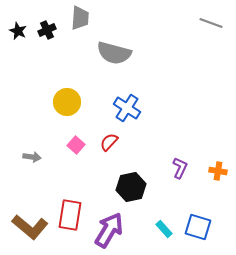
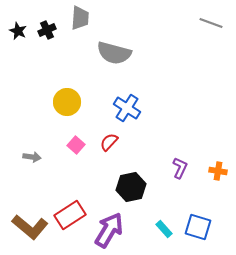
red rectangle: rotated 48 degrees clockwise
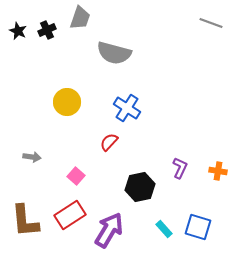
gray trapezoid: rotated 15 degrees clockwise
pink square: moved 31 px down
black hexagon: moved 9 px right
brown L-shape: moved 5 px left, 6 px up; rotated 45 degrees clockwise
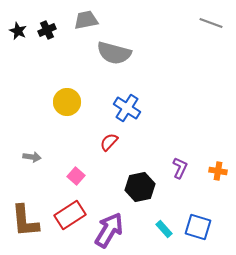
gray trapezoid: moved 6 px right, 2 px down; rotated 120 degrees counterclockwise
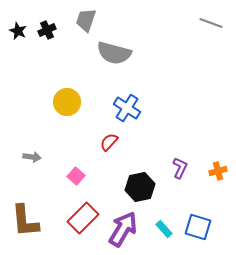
gray trapezoid: rotated 60 degrees counterclockwise
orange cross: rotated 24 degrees counterclockwise
red rectangle: moved 13 px right, 3 px down; rotated 12 degrees counterclockwise
purple arrow: moved 14 px right, 1 px up
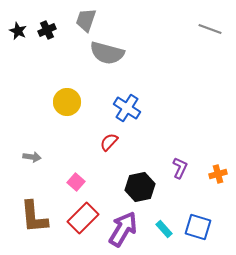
gray line: moved 1 px left, 6 px down
gray semicircle: moved 7 px left
orange cross: moved 3 px down
pink square: moved 6 px down
brown L-shape: moved 9 px right, 4 px up
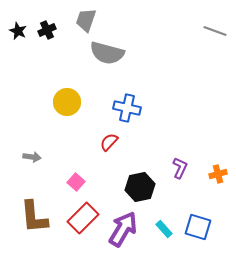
gray line: moved 5 px right, 2 px down
blue cross: rotated 20 degrees counterclockwise
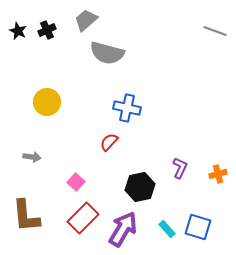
gray trapezoid: rotated 30 degrees clockwise
yellow circle: moved 20 px left
brown L-shape: moved 8 px left, 1 px up
cyan rectangle: moved 3 px right
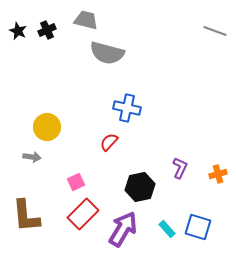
gray trapezoid: rotated 55 degrees clockwise
yellow circle: moved 25 px down
pink square: rotated 24 degrees clockwise
red rectangle: moved 4 px up
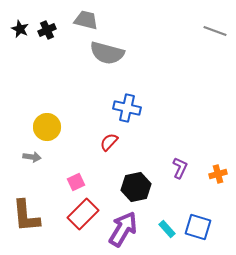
black star: moved 2 px right, 2 px up
black hexagon: moved 4 px left
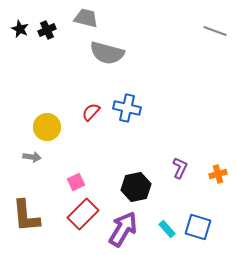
gray trapezoid: moved 2 px up
red semicircle: moved 18 px left, 30 px up
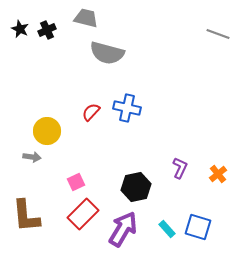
gray line: moved 3 px right, 3 px down
yellow circle: moved 4 px down
orange cross: rotated 24 degrees counterclockwise
